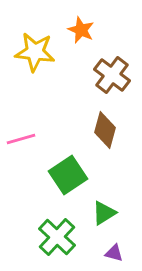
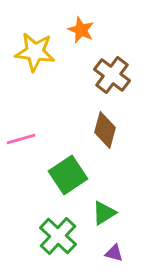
green cross: moved 1 px right, 1 px up
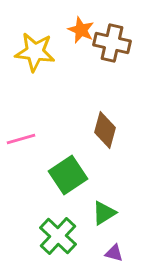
brown cross: moved 32 px up; rotated 24 degrees counterclockwise
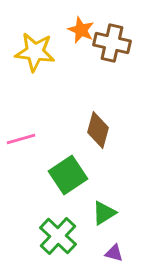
brown diamond: moved 7 px left
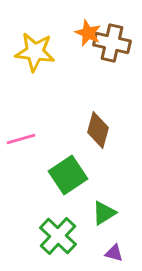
orange star: moved 7 px right, 3 px down
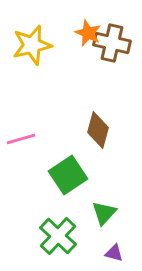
yellow star: moved 3 px left, 7 px up; rotated 21 degrees counterclockwise
green triangle: rotated 16 degrees counterclockwise
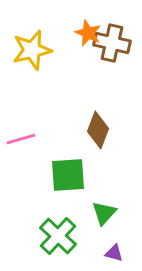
yellow star: moved 5 px down
brown diamond: rotated 6 degrees clockwise
green square: rotated 30 degrees clockwise
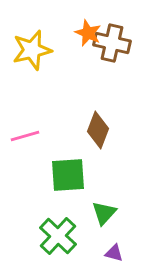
pink line: moved 4 px right, 3 px up
